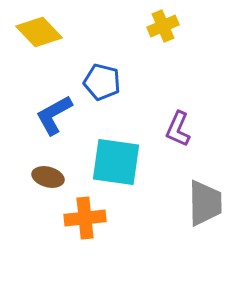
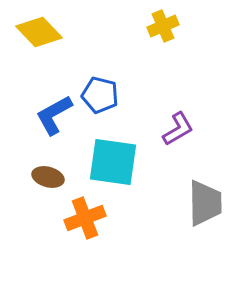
blue pentagon: moved 2 px left, 13 px down
purple L-shape: rotated 144 degrees counterclockwise
cyan square: moved 3 px left
orange cross: rotated 15 degrees counterclockwise
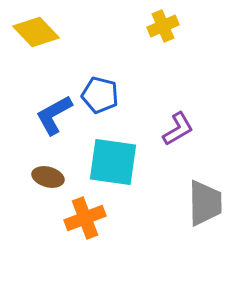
yellow diamond: moved 3 px left
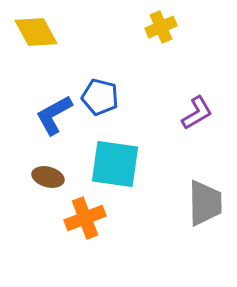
yellow cross: moved 2 px left, 1 px down
yellow diamond: rotated 15 degrees clockwise
blue pentagon: moved 2 px down
purple L-shape: moved 19 px right, 16 px up
cyan square: moved 2 px right, 2 px down
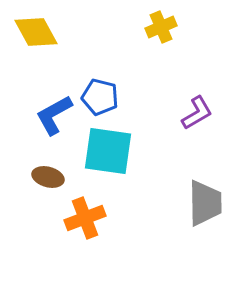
cyan square: moved 7 px left, 13 px up
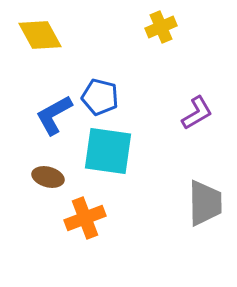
yellow diamond: moved 4 px right, 3 px down
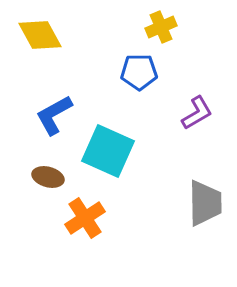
blue pentagon: moved 39 px right, 25 px up; rotated 15 degrees counterclockwise
cyan square: rotated 16 degrees clockwise
orange cross: rotated 12 degrees counterclockwise
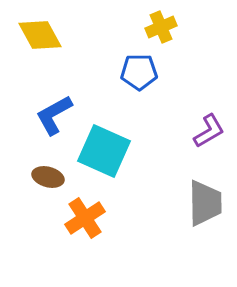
purple L-shape: moved 12 px right, 18 px down
cyan square: moved 4 px left
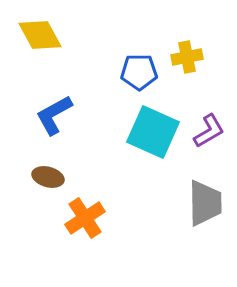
yellow cross: moved 26 px right, 30 px down; rotated 12 degrees clockwise
cyan square: moved 49 px right, 19 px up
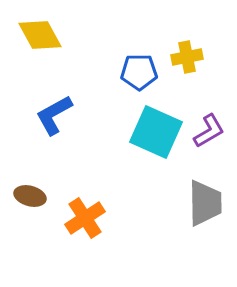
cyan square: moved 3 px right
brown ellipse: moved 18 px left, 19 px down
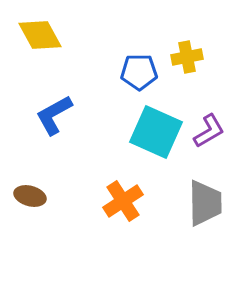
orange cross: moved 38 px right, 17 px up
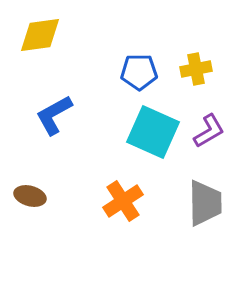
yellow diamond: rotated 69 degrees counterclockwise
yellow cross: moved 9 px right, 12 px down
cyan square: moved 3 px left
